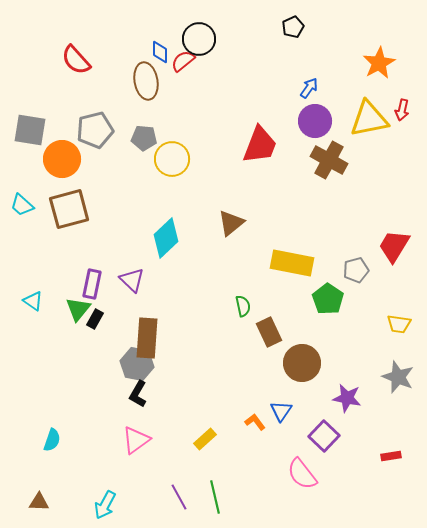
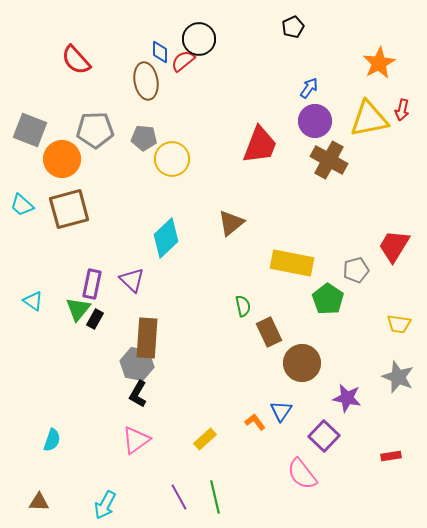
gray square at (30, 130): rotated 12 degrees clockwise
gray pentagon at (95, 130): rotated 12 degrees clockwise
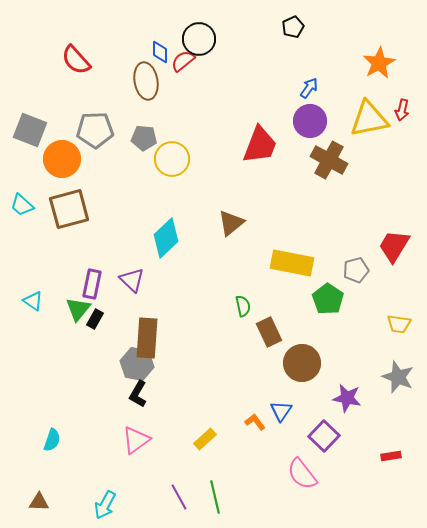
purple circle at (315, 121): moved 5 px left
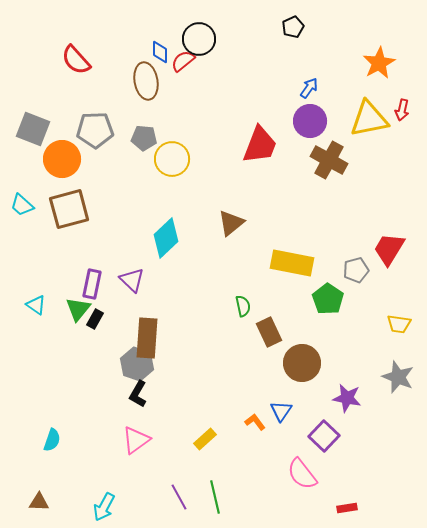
gray square at (30, 130): moved 3 px right, 1 px up
red trapezoid at (394, 246): moved 5 px left, 3 px down
cyan triangle at (33, 301): moved 3 px right, 4 px down
gray hexagon at (137, 364): rotated 8 degrees clockwise
red rectangle at (391, 456): moved 44 px left, 52 px down
cyan arrow at (105, 505): moved 1 px left, 2 px down
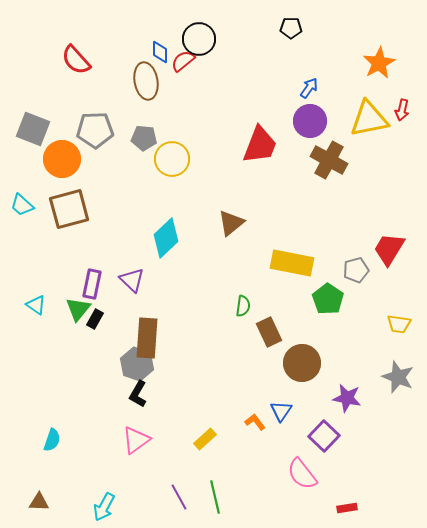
black pentagon at (293, 27): moved 2 px left, 1 px down; rotated 25 degrees clockwise
green semicircle at (243, 306): rotated 20 degrees clockwise
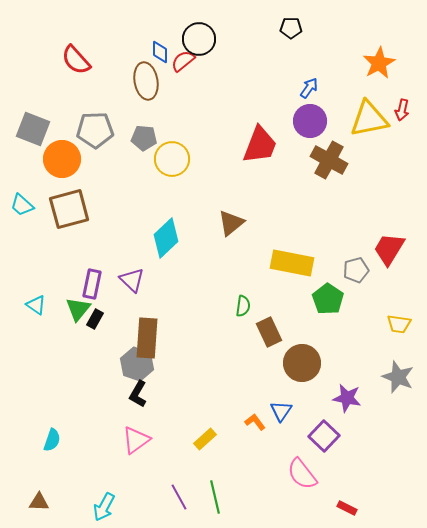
red rectangle at (347, 508): rotated 36 degrees clockwise
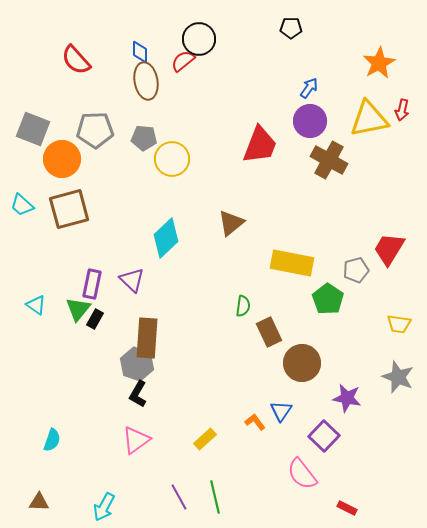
blue diamond at (160, 52): moved 20 px left
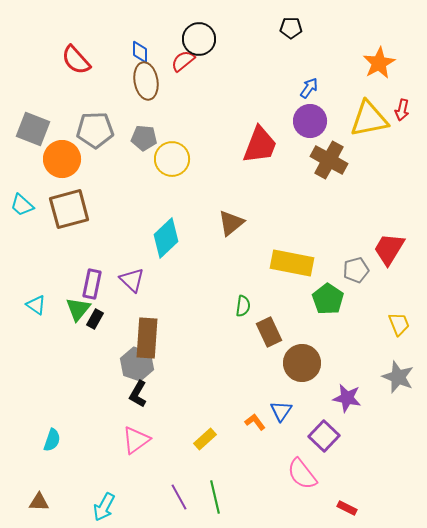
yellow trapezoid at (399, 324): rotated 120 degrees counterclockwise
